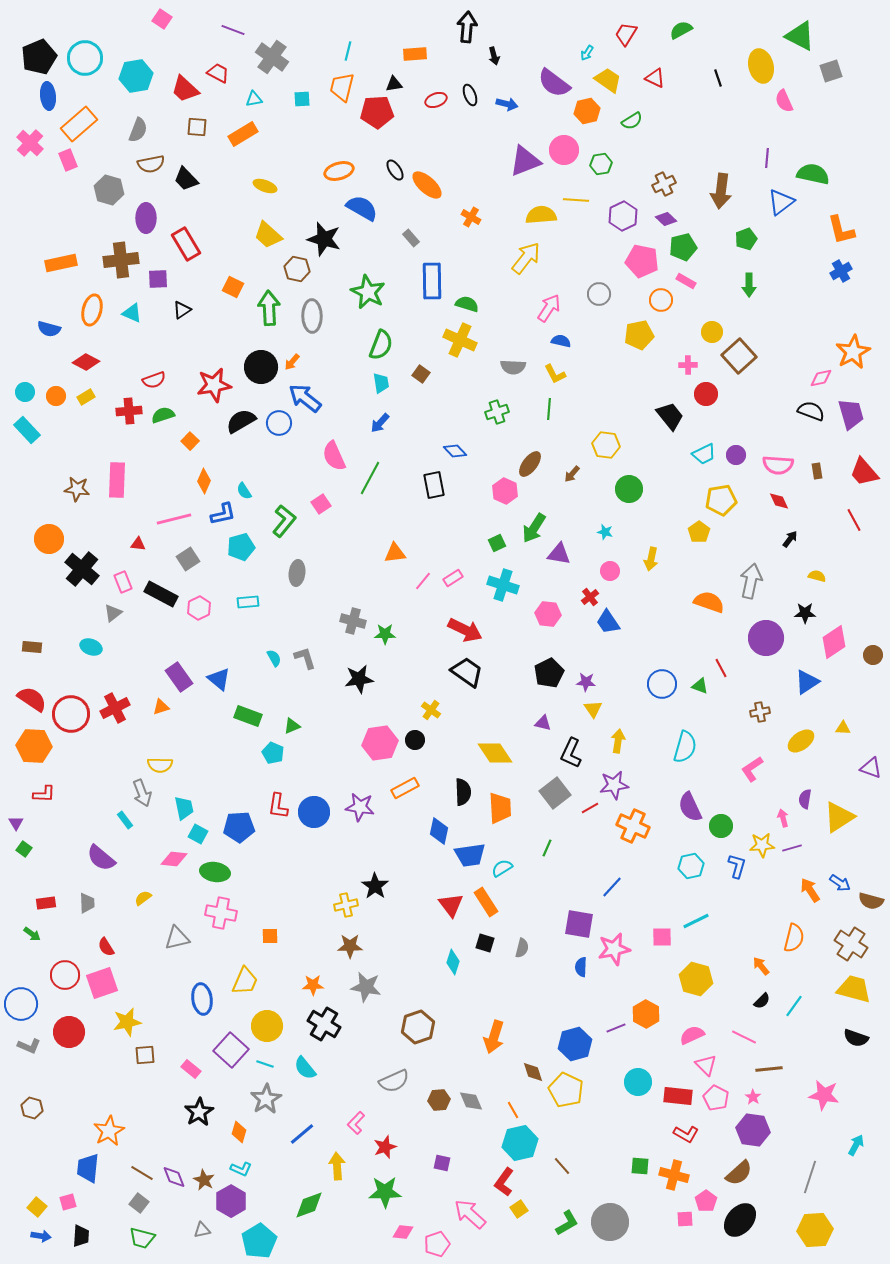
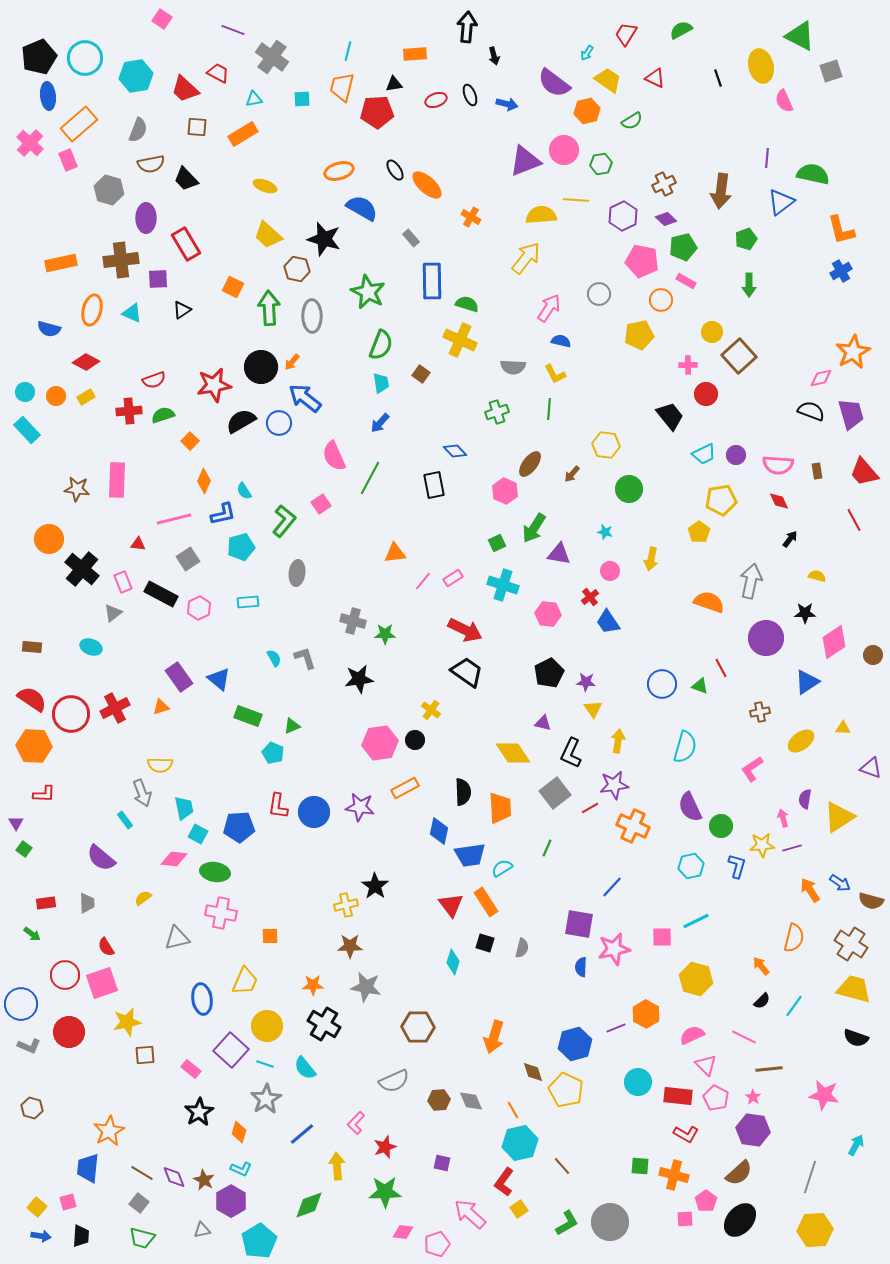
yellow diamond at (495, 753): moved 18 px right
brown hexagon at (418, 1027): rotated 20 degrees clockwise
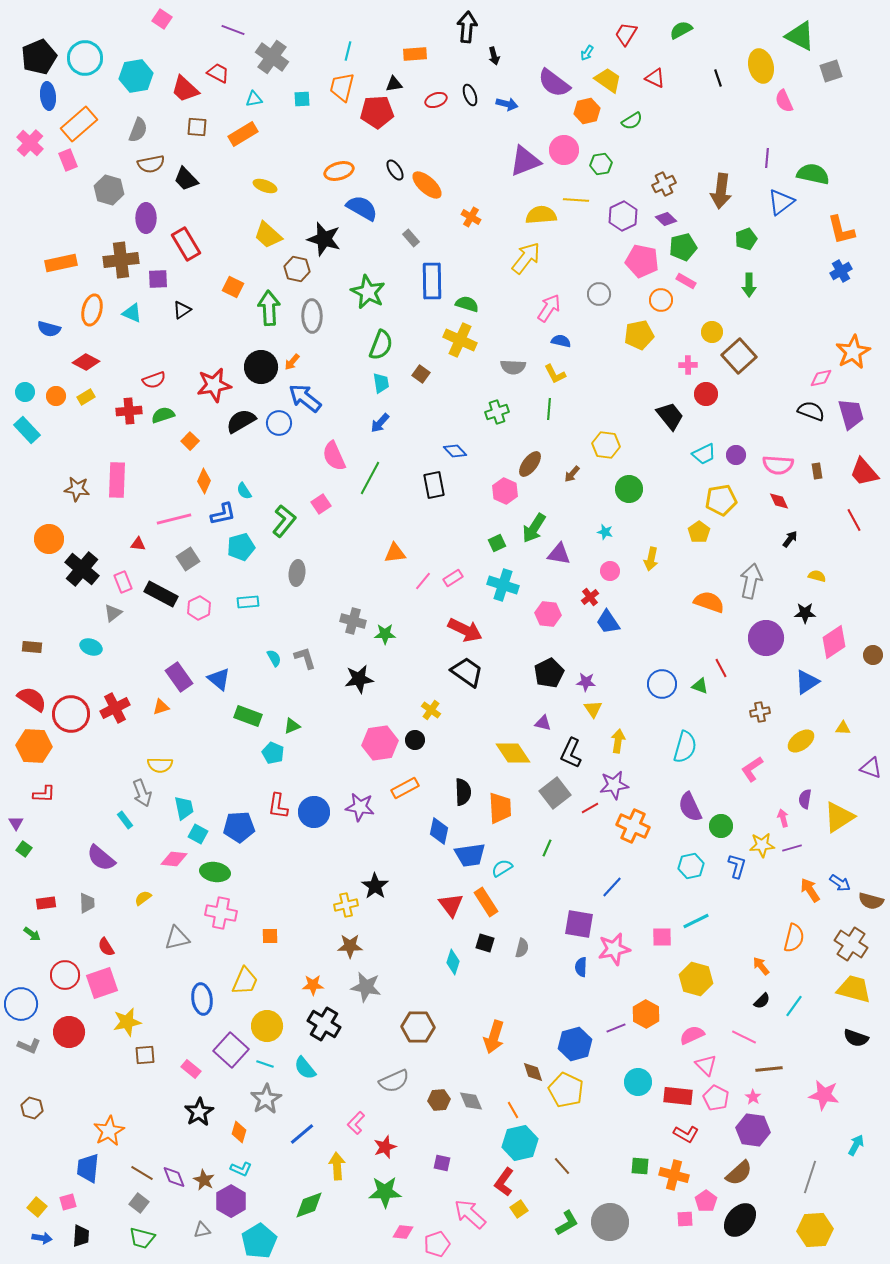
blue arrow at (41, 1236): moved 1 px right, 2 px down
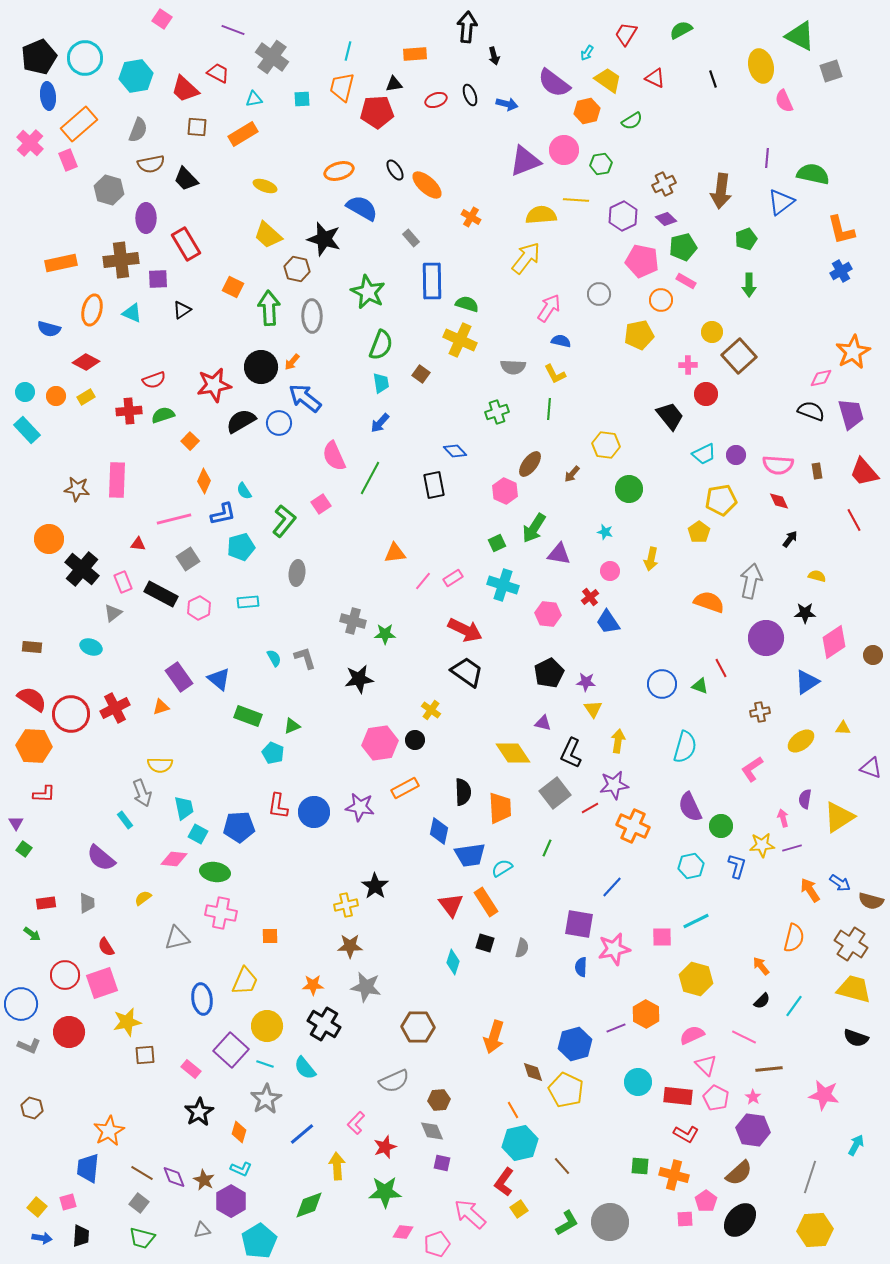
black line at (718, 78): moved 5 px left, 1 px down
gray diamond at (471, 1101): moved 39 px left, 30 px down
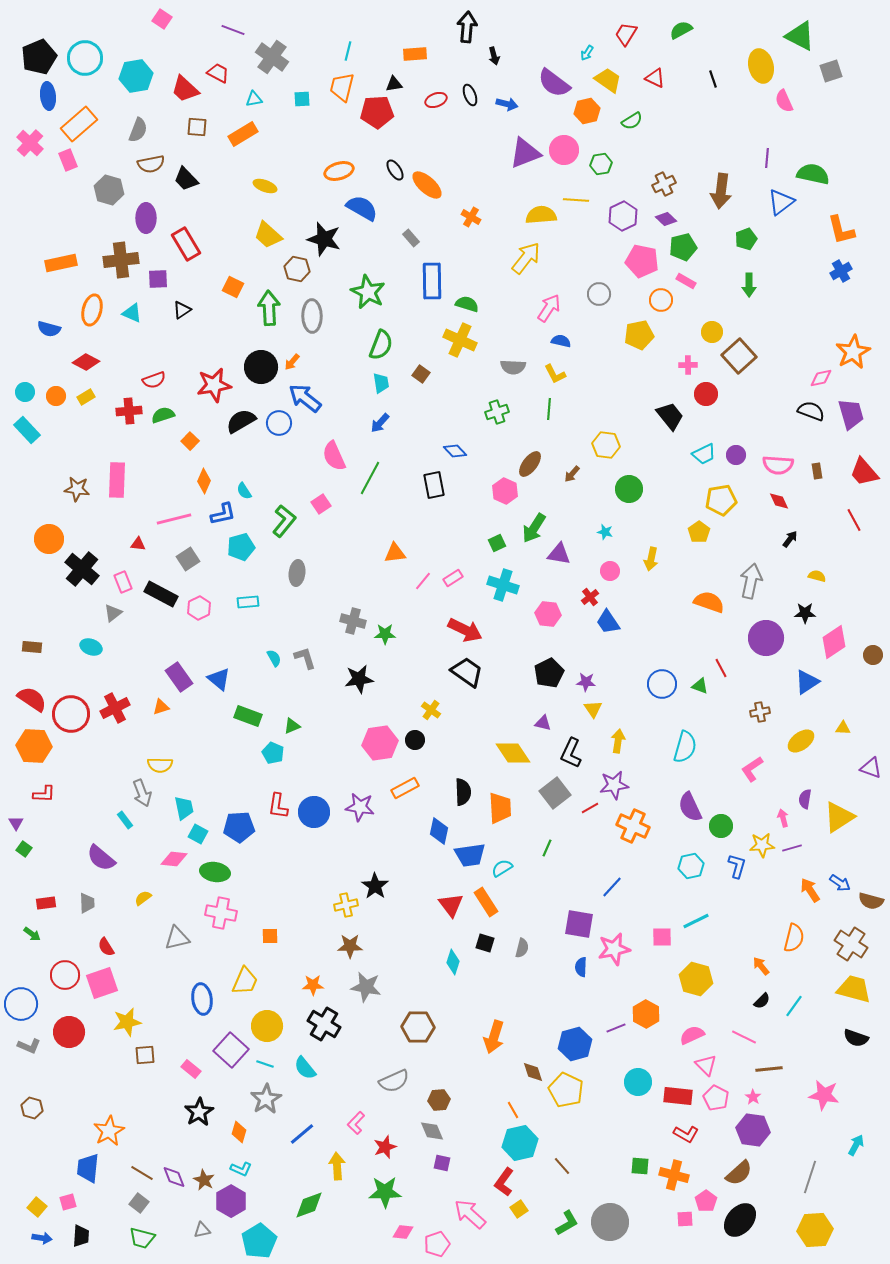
purple triangle at (525, 161): moved 8 px up
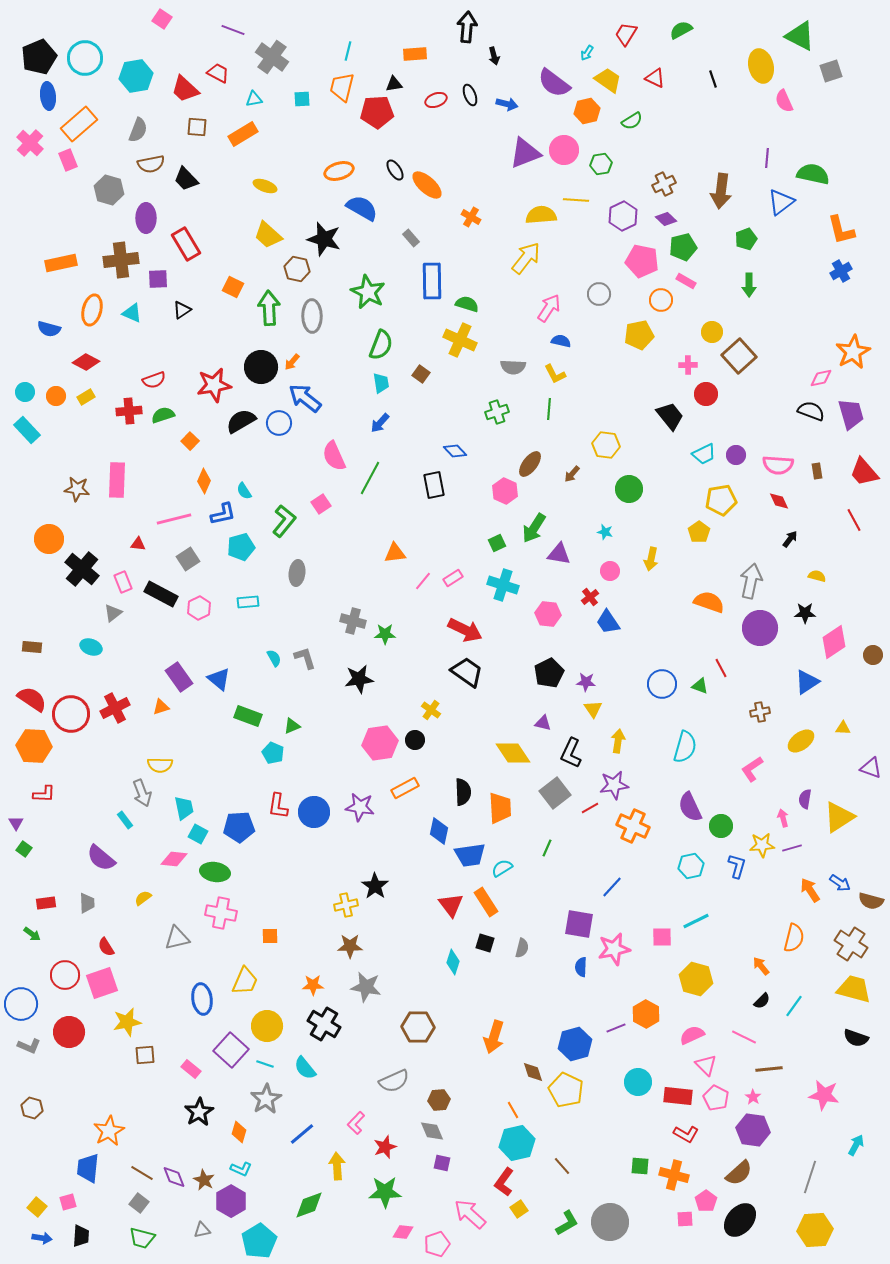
purple circle at (766, 638): moved 6 px left, 10 px up
cyan hexagon at (520, 1143): moved 3 px left
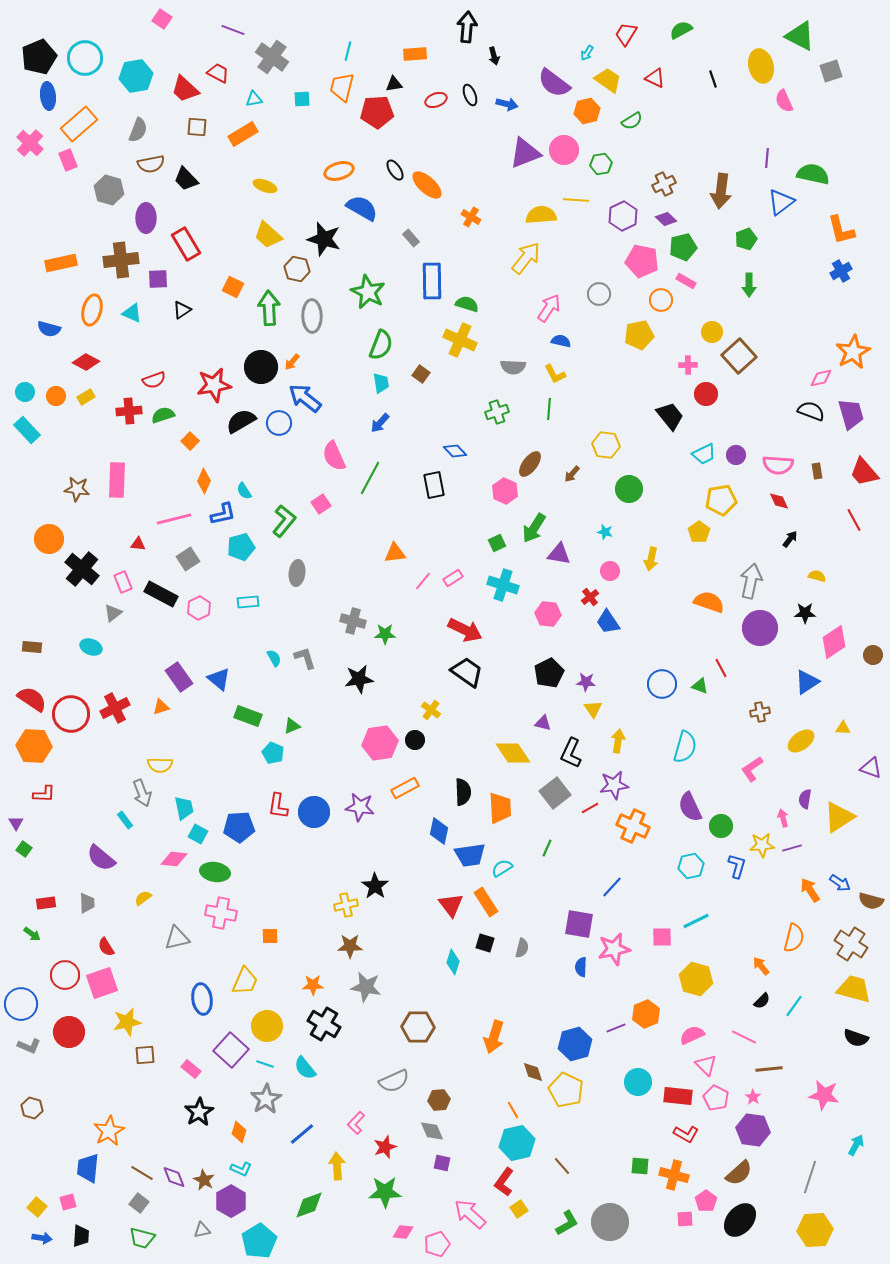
orange hexagon at (646, 1014): rotated 8 degrees clockwise
